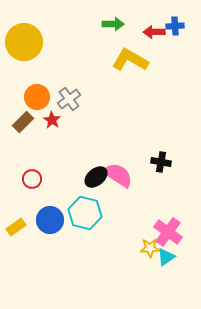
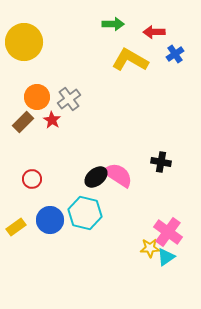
blue cross: moved 28 px down; rotated 30 degrees counterclockwise
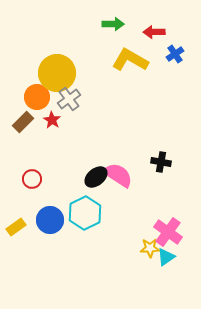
yellow circle: moved 33 px right, 31 px down
cyan hexagon: rotated 20 degrees clockwise
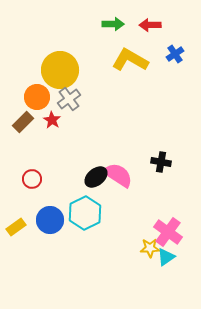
red arrow: moved 4 px left, 7 px up
yellow circle: moved 3 px right, 3 px up
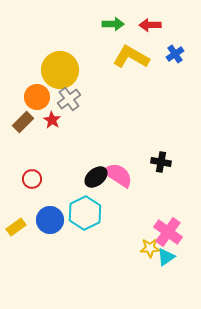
yellow L-shape: moved 1 px right, 3 px up
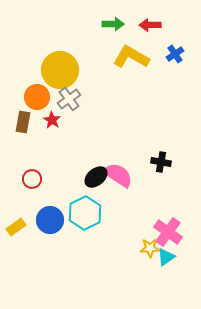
brown rectangle: rotated 35 degrees counterclockwise
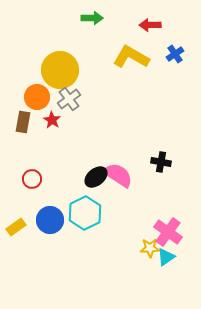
green arrow: moved 21 px left, 6 px up
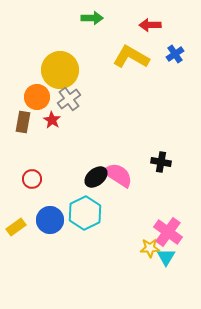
cyan triangle: rotated 24 degrees counterclockwise
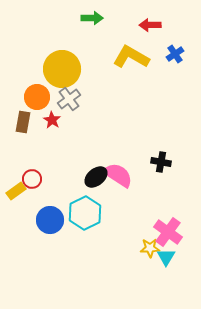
yellow circle: moved 2 px right, 1 px up
yellow rectangle: moved 36 px up
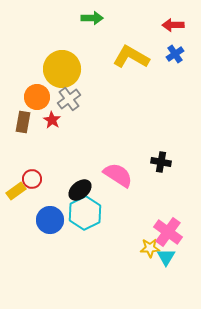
red arrow: moved 23 px right
black ellipse: moved 16 px left, 13 px down
